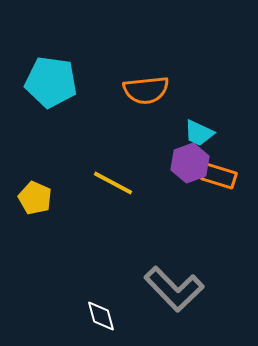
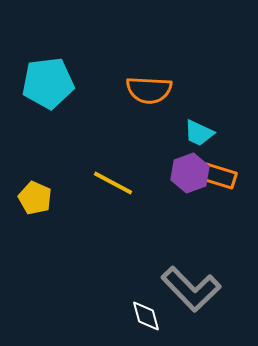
cyan pentagon: moved 3 px left, 1 px down; rotated 15 degrees counterclockwise
orange semicircle: moved 3 px right; rotated 9 degrees clockwise
purple hexagon: moved 10 px down
gray L-shape: moved 17 px right
white diamond: moved 45 px right
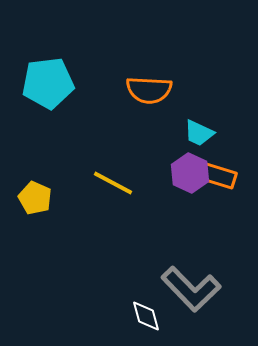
purple hexagon: rotated 15 degrees counterclockwise
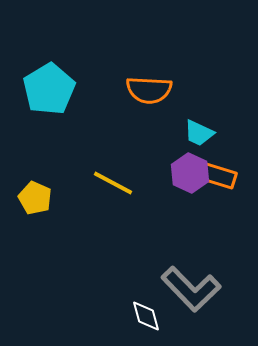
cyan pentagon: moved 1 px right, 6 px down; rotated 24 degrees counterclockwise
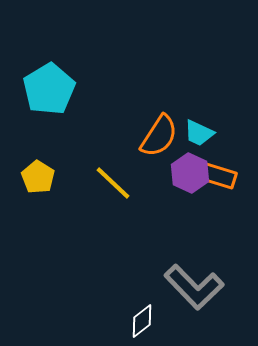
orange semicircle: moved 10 px right, 46 px down; rotated 60 degrees counterclockwise
yellow line: rotated 15 degrees clockwise
yellow pentagon: moved 3 px right, 21 px up; rotated 8 degrees clockwise
gray L-shape: moved 3 px right, 2 px up
white diamond: moved 4 px left, 5 px down; rotated 68 degrees clockwise
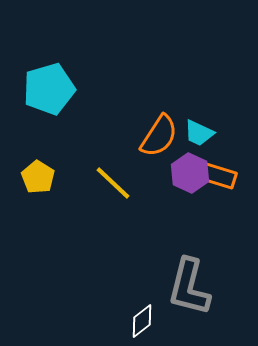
cyan pentagon: rotated 15 degrees clockwise
gray L-shape: moved 5 px left; rotated 58 degrees clockwise
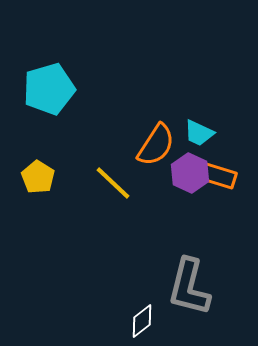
orange semicircle: moved 3 px left, 9 px down
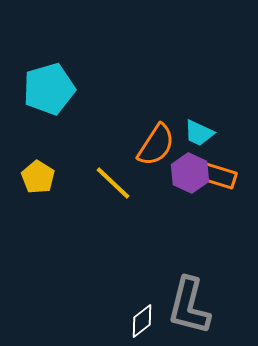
gray L-shape: moved 19 px down
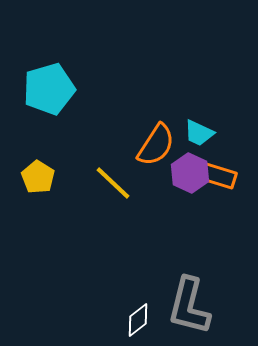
white diamond: moved 4 px left, 1 px up
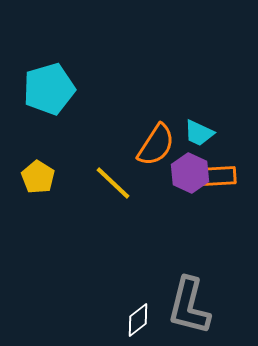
orange rectangle: rotated 20 degrees counterclockwise
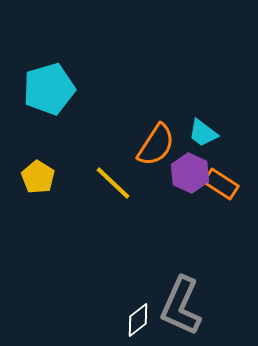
cyan trapezoid: moved 4 px right; rotated 12 degrees clockwise
orange rectangle: moved 2 px right, 8 px down; rotated 36 degrees clockwise
gray L-shape: moved 8 px left; rotated 10 degrees clockwise
